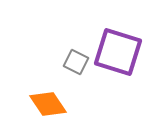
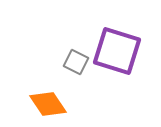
purple square: moved 1 px left, 1 px up
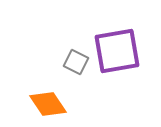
purple square: rotated 27 degrees counterclockwise
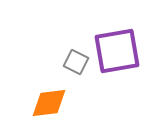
orange diamond: moved 1 px right, 1 px up; rotated 63 degrees counterclockwise
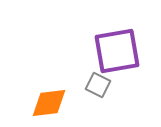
gray square: moved 22 px right, 23 px down
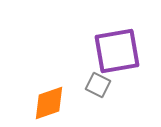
orange diamond: rotated 12 degrees counterclockwise
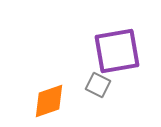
orange diamond: moved 2 px up
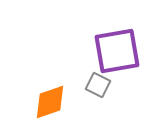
orange diamond: moved 1 px right, 1 px down
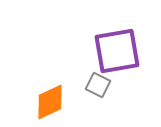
orange diamond: rotated 6 degrees counterclockwise
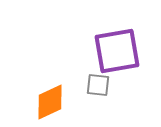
gray square: rotated 20 degrees counterclockwise
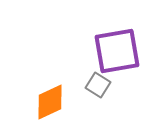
gray square: rotated 25 degrees clockwise
